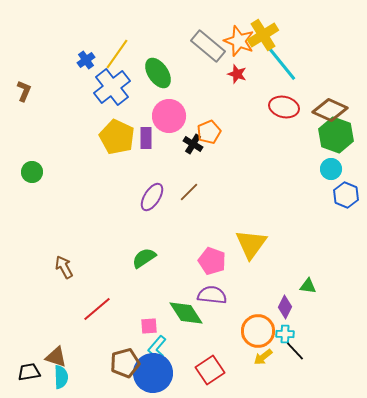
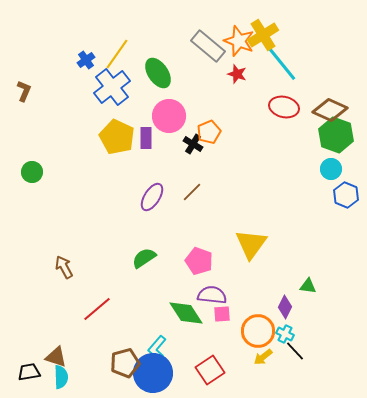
brown line at (189, 192): moved 3 px right
pink pentagon at (212, 261): moved 13 px left
pink square at (149, 326): moved 73 px right, 12 px up
cyan cross at (285, 334): rotated 24 degrees clockwise
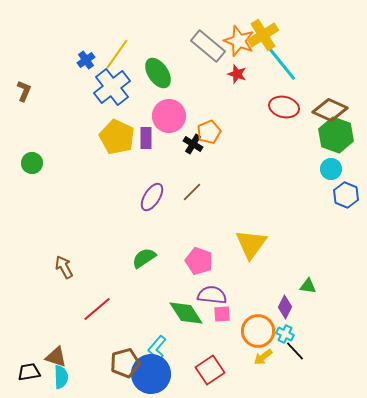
green circle at (32, 172): moved 9 px up
blue circle at (153, 373): moved 2 px left, 1 px down
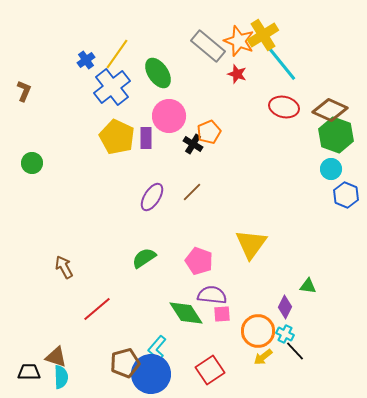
black trapezoid at (29, 372): rotated 10 degrees clockwise
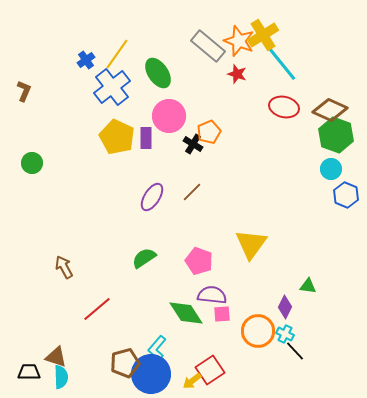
yellow arrow at (263, 357): moved 71 px left, 24 px down
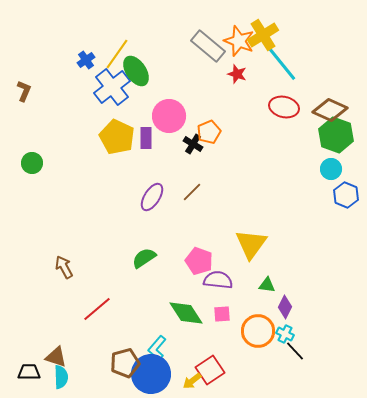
green ellipse at (158, 73): moved 22 px left, 2 px up
green triangle at (308, 286): moved 41 px left, 1 px up
purple semicircle at (212, 295): moved 6 px right, 15 px up
